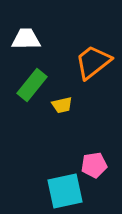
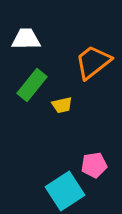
cyan square: rotated 21 degrees counterclockwise
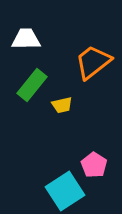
pink pentagon: rotated 30 degrees counterclockwise
